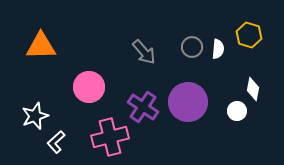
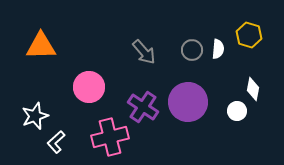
gray circle: moved 3 px down
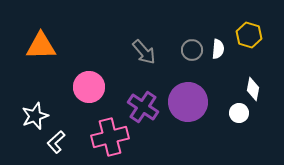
white circle: moved 2 px right, 2 px down
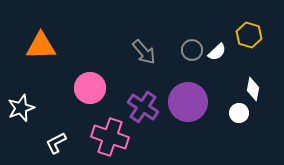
white semicircle: moved 1 px left, 3 px down; rotated 42 degrees clockwise
pink circle: moved 1 px right, 1 px down
white star: moved 14 px left, 8 px up
pink cross: rotated 33 degrees clockwise
white L-shape: moved 1 px down; rotated 15 degrees clockwise
